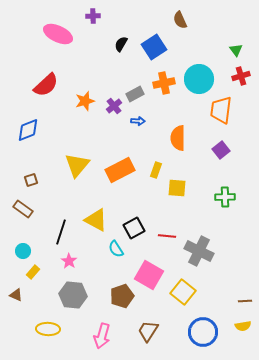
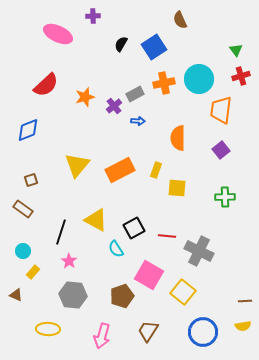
orange star at (85, 101): moved 4 px up
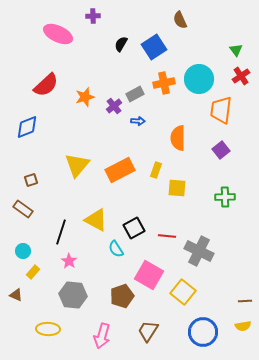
red cross at (241, 76): rotated 18 degrees counterclockwise
blue diamond at (28, 130): moved 1 px left, 3 px up
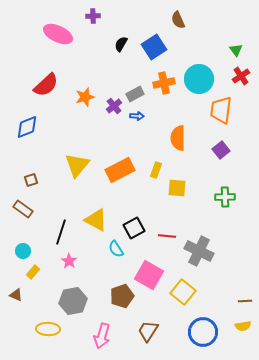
brown semicircle at (180, 20): moved 2 px left
blue arrow at (138, 121): moved 1 px left, 5 px up
gray hexagon at (73, 295): moved 6 px down; rotated 16 degrees counterclockwise
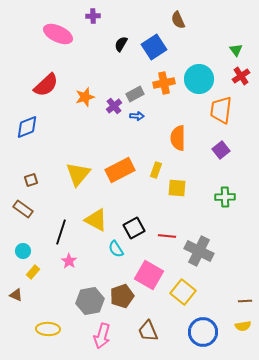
yellow triangle at (77, 165): moved 1 px right, 9 px down
gray hexagon at (73, 301): moved 17 px right
brown trapezoid at (148, 331): rotated 55 degrees counterclockwise
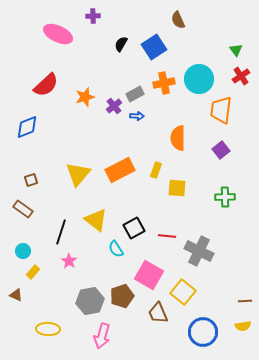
yellow triangle at (96, 220): rotated 10 degrees clockwise
brown trapezoid at (148, 331): moved 10 px right, 18 px up
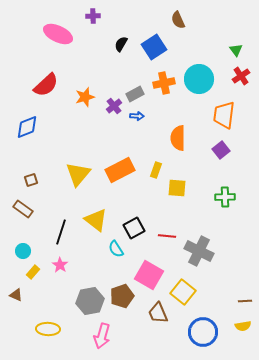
orange trapezoid at (221, 110): moved 3 px right, 5 px down
pink star at (69, 261): moved 9 px left, 4 px down
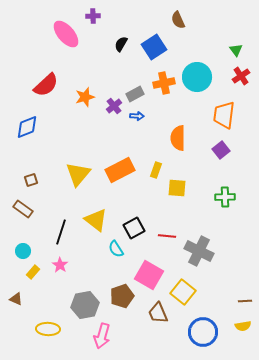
pink ellipse at (58, 34): moved 8 px right; rotated 24 degrees clockwise
cyan circle at (199, 79): moved 2 px left, 2 px up
brown triangle at (16, 295): moved 4 px down
gray hexagon at (90, 301): moved 5 px left, 4 px down
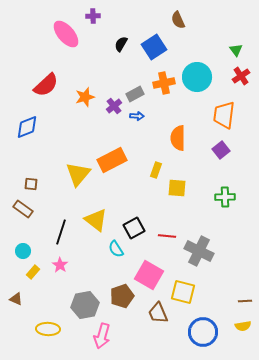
orange rectangle at (120, 170): moved 8 px left, 10 px up
brown square at (31, 180): moved 4 px down; rotated 24 degrees clockwise
yellow square at (183, 292): rotated 25 degrees counterclockwise
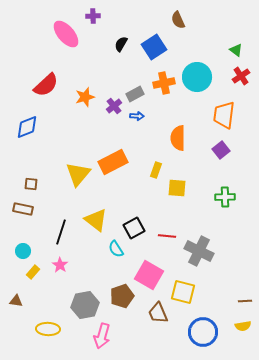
green triangle at (236, 50): rotated 16 degrees counterclockwise
orange rectangle at (112, 160): moved 1 px right, 2 px down
brown rectangle at (23, 209): rotated 24 degrees counterclockwise
brown triangle at (16, 299): moved 2 px down; rotated 16 degrees counterclockwise
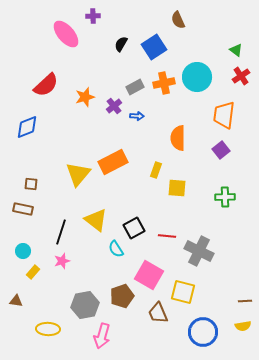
gray rectangle at (135, 94): moved 7 px up
pink star at (60, 265): moved 2 px right, 4 px up; rotated 21 degrees clockwise
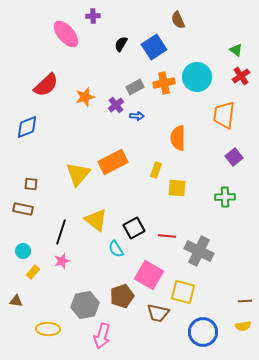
purple cross at (114, 106): moved 2 px right, 1 px up
purple square at (221, 150): moved 13 px right, 7 px down
brown trapezoid at (158, 313): rotated 55 degrees counterclockwise
